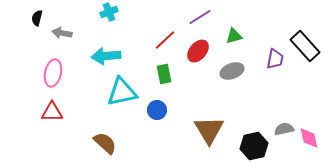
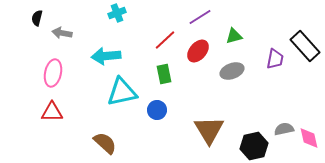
cyan cross: moved 8 px right, 1 px down
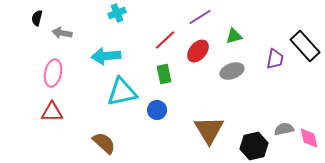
brown semicircle: moved 1 px left
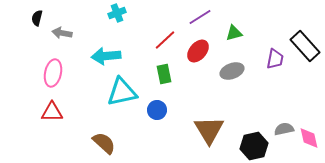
green triangle: moved 3 px up
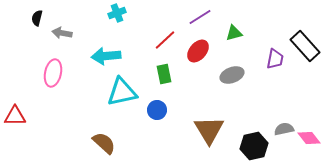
gray ellipse: moved 4 px down
red triangle: moved 37 px left, 4 px down
pink diamond: rotated 25 degrees counterclockwise
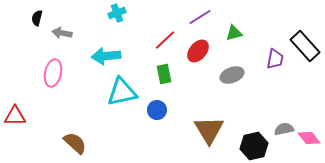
brown semicircle: moved 29 px left
